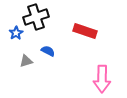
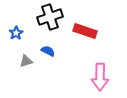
black cross: moved 14 px right
pink arrow: moved 2 px left, 2 px up
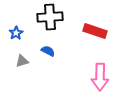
black cross: rotated 15 degrees clockwise
red rectangle: moved 10 px right
gray triangle: moved 4 px left
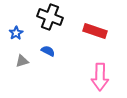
black cross: rotated 25 degrees clockwise
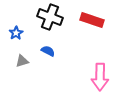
red rectangle: moved 3 px left, 11 px up
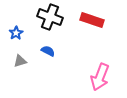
gray triangle: moved 2 px left
pink arrow: rotated 20 degrees clockwise
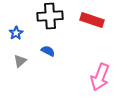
black cross: moved 1 px up; rotated 25 degrees counterclockwise
gray triangle: rotated 24 degrees counterclockwise
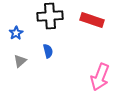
blue semicircle: rotated 48 degrees clockwise
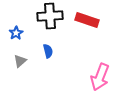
red rectangle: moved 5 px left
